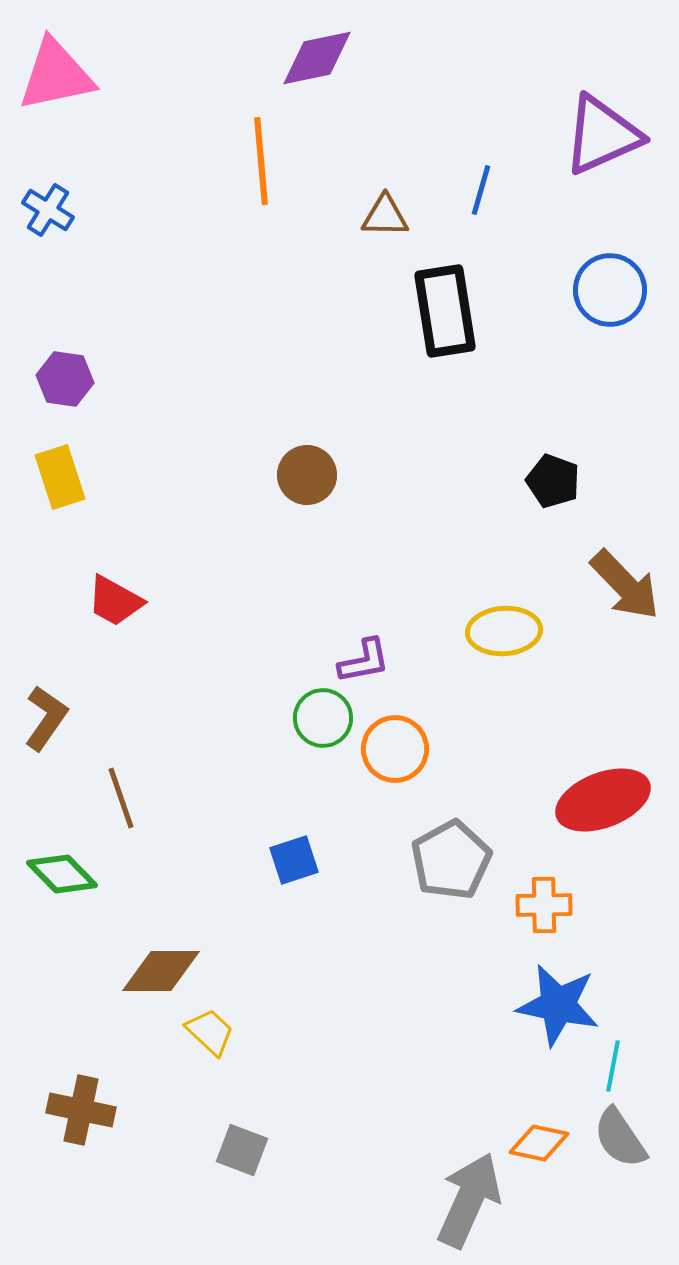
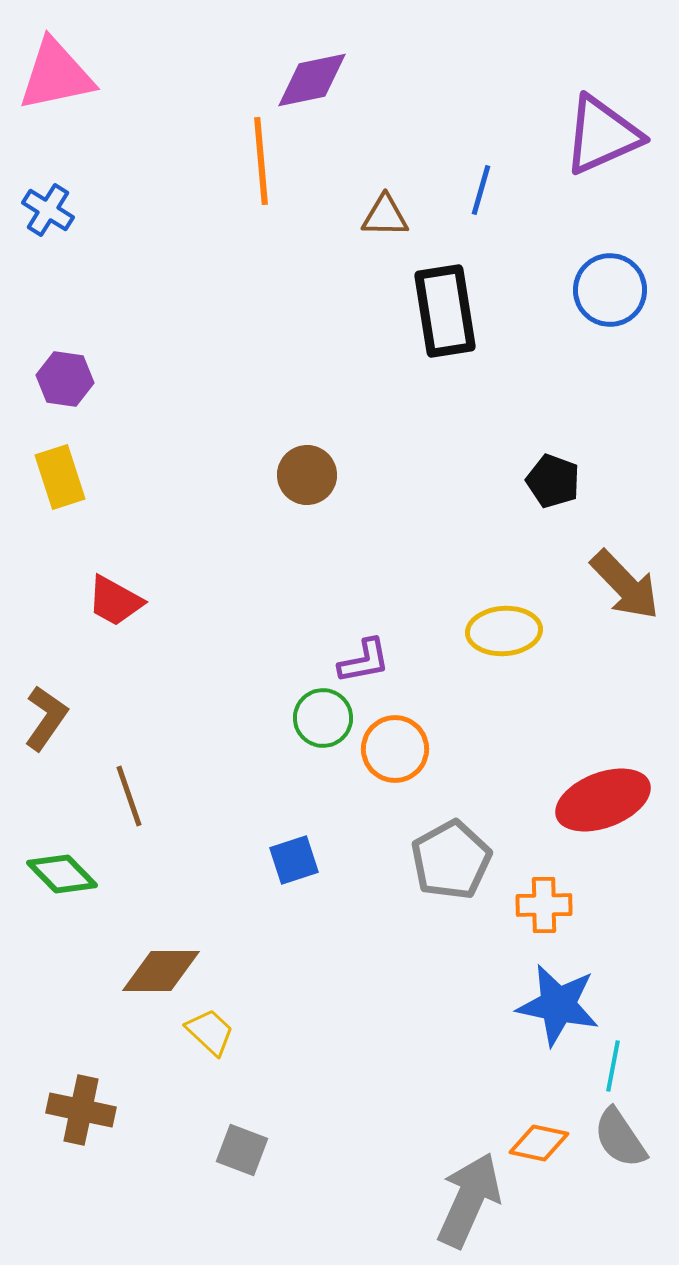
purple diamond: moved 5 px left, 22 px down
brown line: moved 8 px right, 2 px up
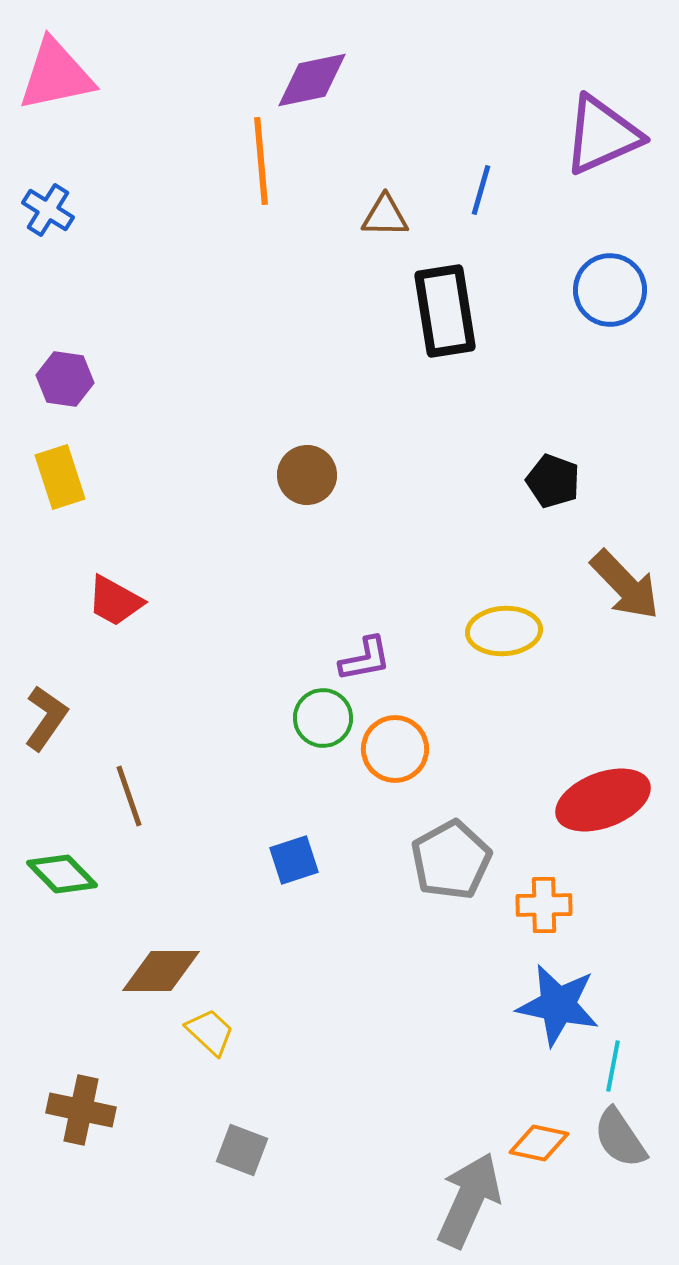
purple L-shape: moved 1 px right, 2 px up
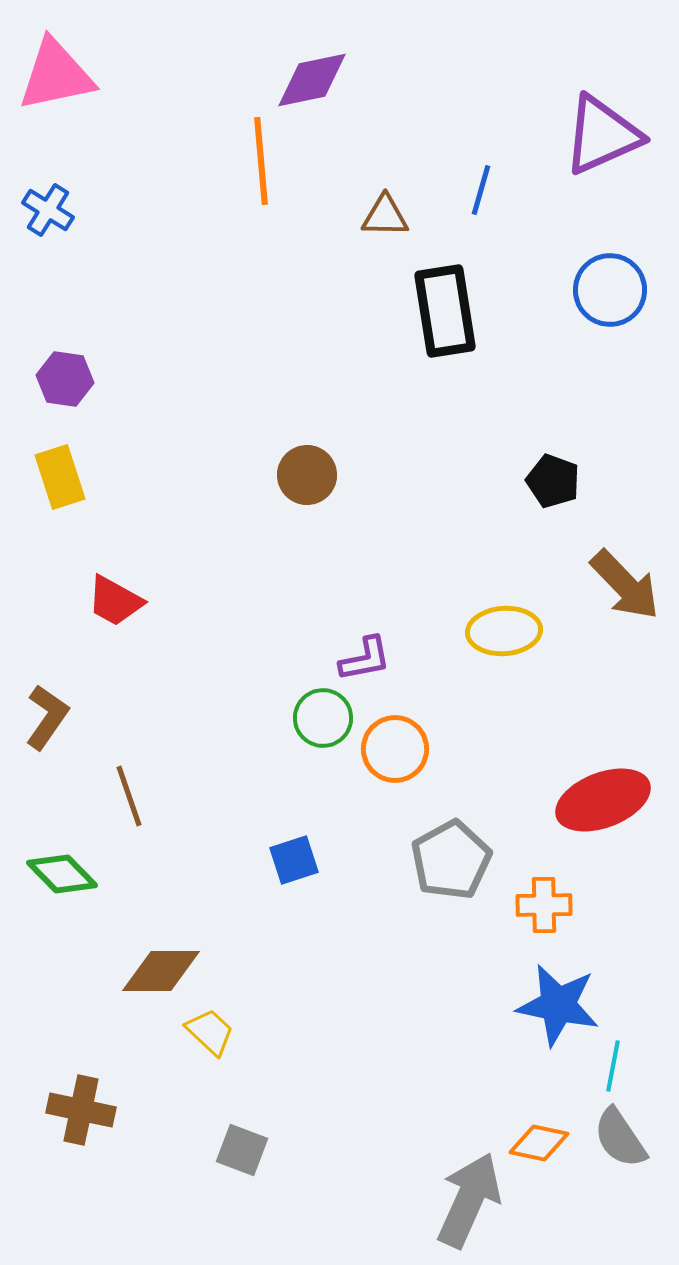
brown L-shape: moved 1 px right, 1 px up
